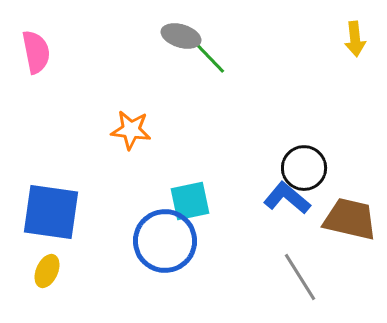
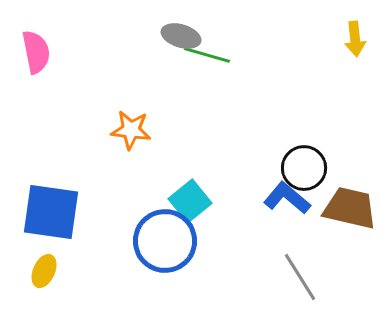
green line: rotated 30 degrees counterclockwise
cyan square: rotated 27 degrees counterclockwise
brown trapezoid: moved 11 px up
yellow ellipse: moved 3 px left
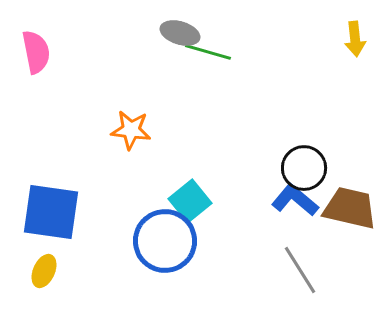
gray ellipse: moved 1 px left, 3 px up
green line: moved 1 px right, 3 px up
blue L-shape: moved 8 px right, 2 px down
gray line: moved 7 px up
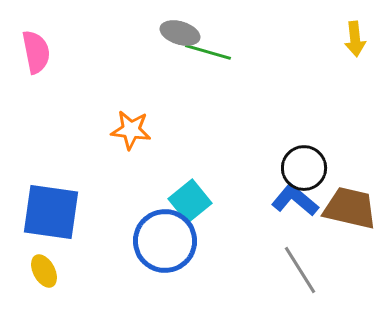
yellow ellipse: rotated 52 degrees counterclockwise
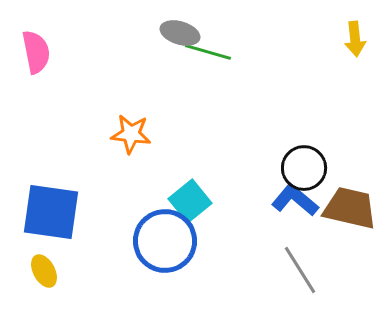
orange star: moved 4 px down
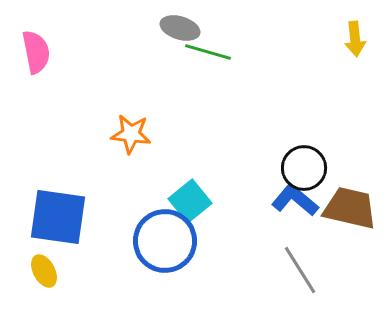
gray ellipse: moved 5 px up
blue square: moved 7 px right, 5 px down
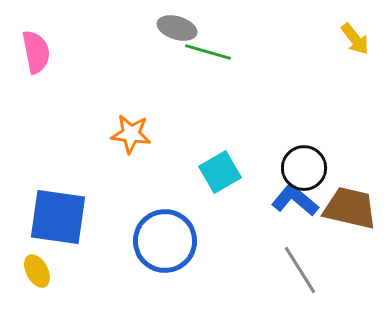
gray ellipse: moved 3 px left
yellow arrow: rotated 32 degrees counterclockwise
cyan square: moved 30 px right, 29 px up; rotated 9 degrees clockwise
yellow ellipse: moved 7 px left
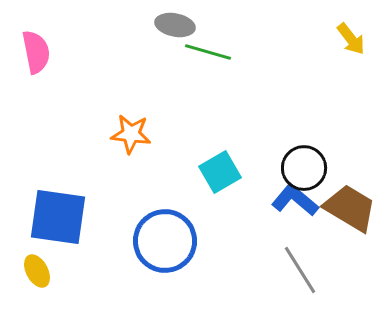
gray ellipse: moved 2 px left, 3 px up; rotated 6 degrees counterclockwise
yellow arrow: moved 4 px left
brown trapezoid: rotated 18 degrees clockwise
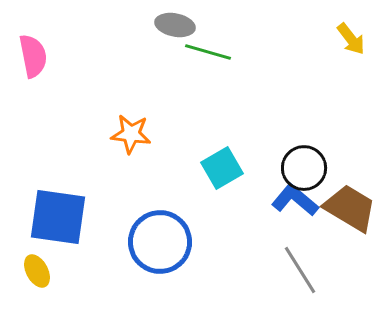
pink semicircle: moved 3 px left, 4 px down
cyan square: moved 2 px right, 4 px up
blue circle: moved 5 px left, 1 px down
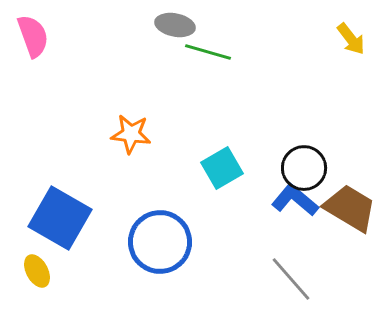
pink semicircle: moved 20 px up; rotated 9 degrees counterclockwise
blue square: moved 2 px right, 1 px down; rotated 22 degrees clockwise
gray line: moved 9 px left, 9 px down; rotated 9 degrees counterclockwise
